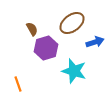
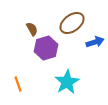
cyan star: moved 7 px left, 11 px down; rotated 25 degrees clockwise
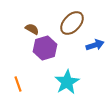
brown ellipse: rotated 10 degrees counterclockwise
brown semicircle: rotated 32 degrees counterclockwise
blue arrow: moved 3 px down
purple hexagon: moved 1 px left
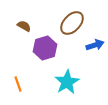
brown semicircle: moved 8 px left, 3 px up
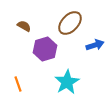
brown ellipse: moved 2 px left
purple hexagon: moved 1 px down
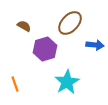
blue arrow: rotated 24 degrees clockwise
orange line: moved 3 px left
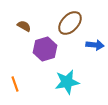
cyan star: rotated 20 degrees clockwise
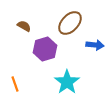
cyan star: rotated 25 degrees counterclockwise
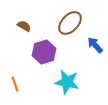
blue arrow: rotated 138 degrees counterclockwise
purple hexagon: moved 1 px left, 3 px down
cyan star: rotated 25 degrees counterclockwise
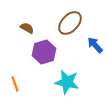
brown semicircle: moved 3 px right, 2 px down
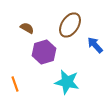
brown ellipse: moved 2 px down; rotated 10 degrees counterclockwise
